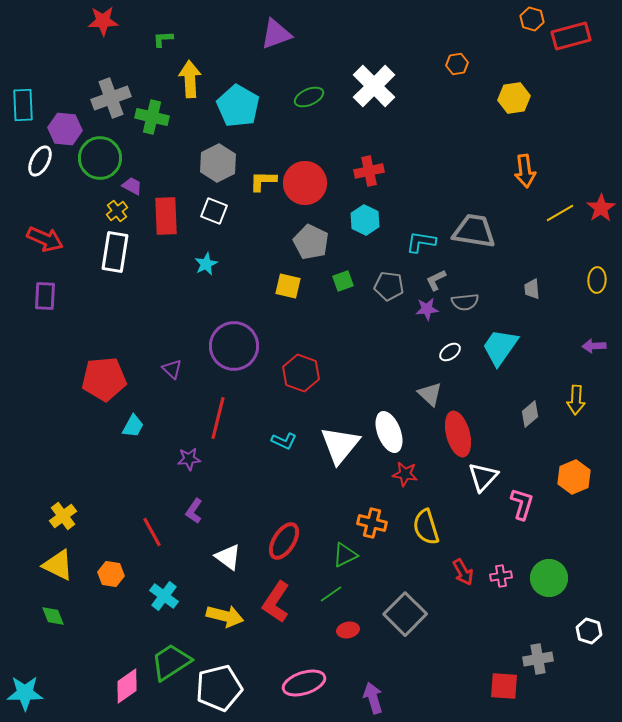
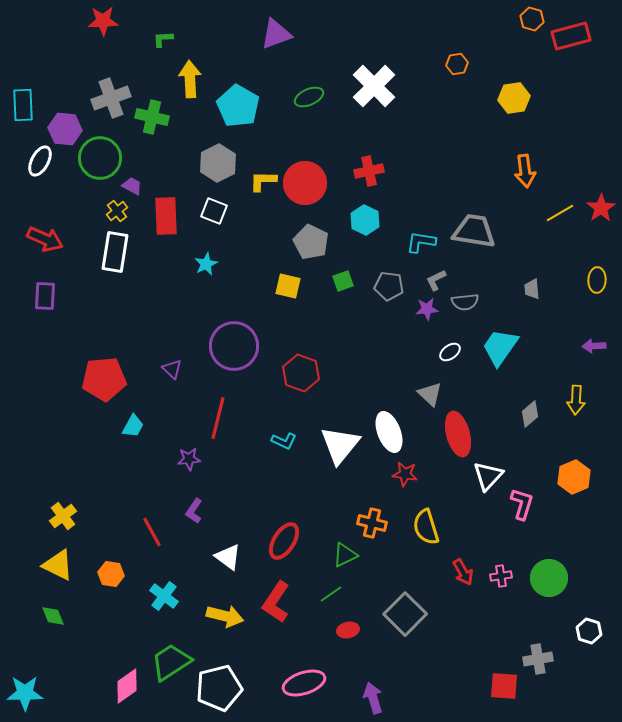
white triangle at (483, 477): moved 5 px right, 1 px up
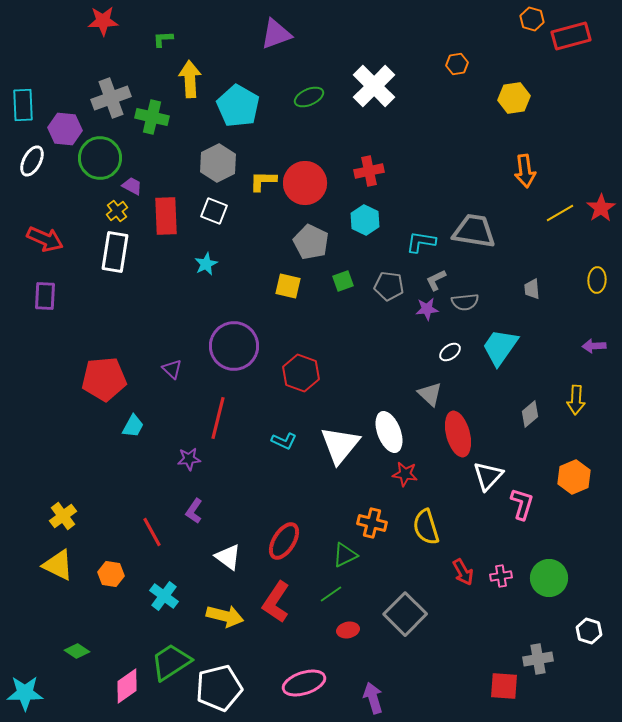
white ellipse at (40, 161): moved 8 px left
green diamond at (53, 616): moved 24 px right, 35 px down; rotated 35 degrees counterclockwise
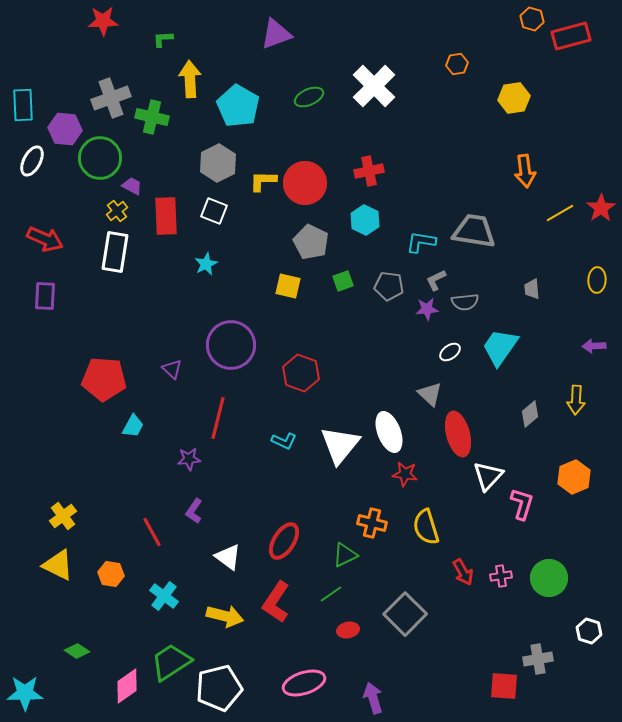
purple circle at (234, 346): moved 3 px left, 1 px up
red pentagon at (104, 379): rotated 9 degrees clockwise
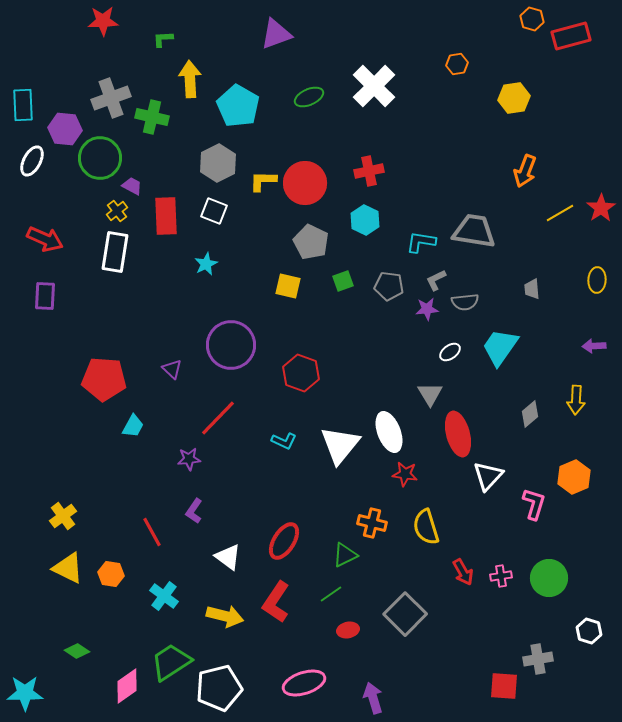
orange arrow at (525, 171): rotated 28 degrees clockwise
gray triangle at (430, 394): rotated 16 degrees clockwise
red line at (218, 418): rotated 30 degrees clockwise
pink L-shape at (522, 504): moved 12 px right
yellow triangle at (58, 565): moved 10 px right, 3 px down
